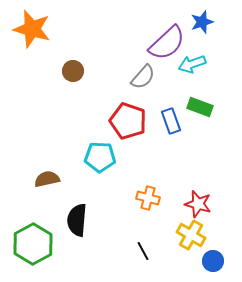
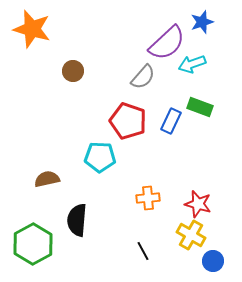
blue rectangle: rotated 45 degrees clockwise
orange cross: rotated 20 degrees counterclockwise
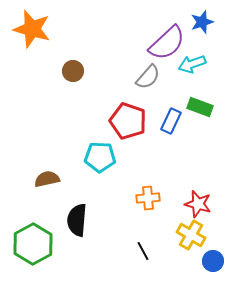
gray semicircle: moved 5 px right
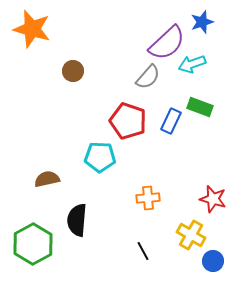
red star: moved 15 px right, 5 px up
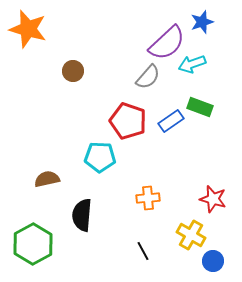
orange star: moved 4 px left
blue rectangle: rotated 30 degrees clockwise
black semicircle: moved 5 px right, 5 px up
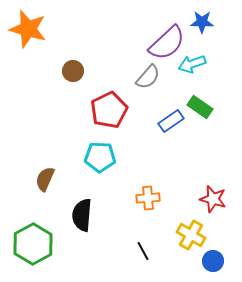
blue star: rotated 20 degrees clockwise
green rectangle: rotated 15 degrees clockwise
red pentagon: moved 19 px left, 11 px up; rotated 27 degrees clockwise
brown semicircle: moved 2 px left; rotated 55 degrees counterclockwise
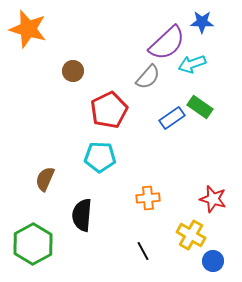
blue rectangle: moved 1 px right, 3 px up
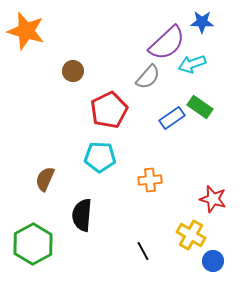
orange star: moved 2 px left, 2 px down
orange cross: moved 2 px right, 18 px up
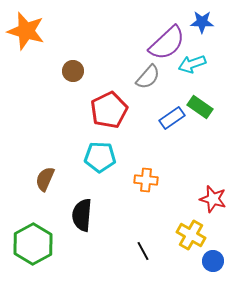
orange cross: moved 4 px left; rotated 10 degrees clockwise
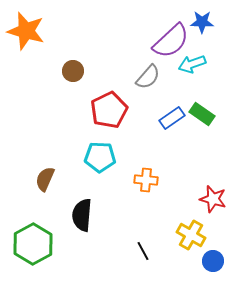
purple semicircle: moved 4 px right, 2 px up
green rectangle: moved 2 px right, 7 px down
